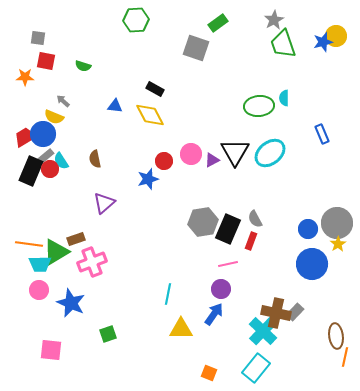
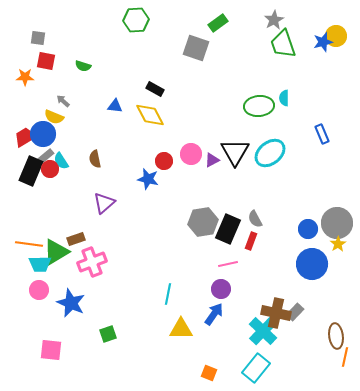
blue star at (148, 179): rotated 30 degrees clockwise
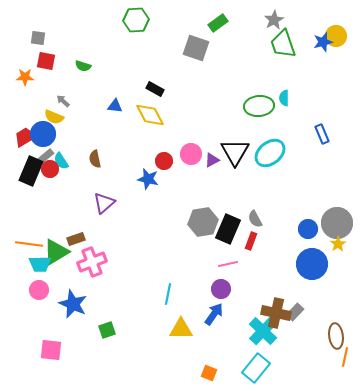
blue star at (71, 303): moved 2 px right, 1 px down
green square at (108, 334): moved 1 px left, 4 px up
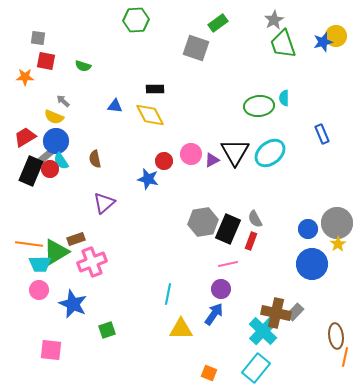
black rectangle at (155, 89): rotated 30 degrees counterclockwise
blue circle at (43, 134): moved 13 px right, 7 px down
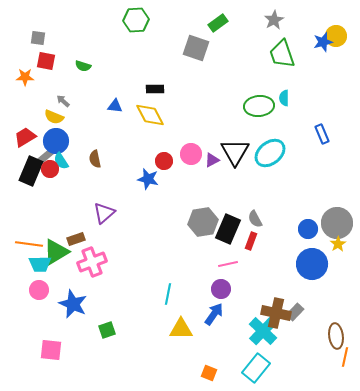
green trapezoid at (283, 44): moved 1 px left, 10 px down
purple triangle at (104, 203): moved 10 px down
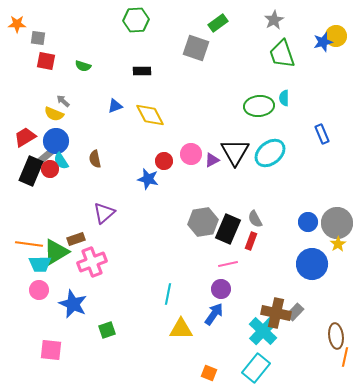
orange star at (25, 77): moved 8 px left, 53 px up
black rectangle at (155, 89): moved 13 px left, 18 px up
blue triangle at (115, 106): rotated 28 degrees counterclockwise
yellow semicircle at (54, 117): moved 3 px up
blue circle at (308, 229): moved 7 px up
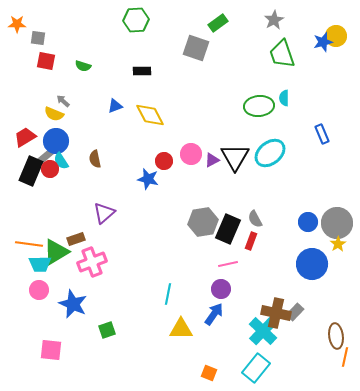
black triangle at (235, 152): moved 5 px down
